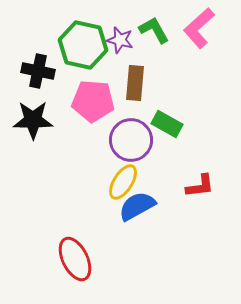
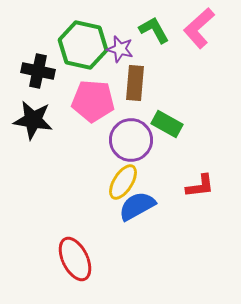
purple star: moved 9 px down
black star: rotated 9 degrees clockwise
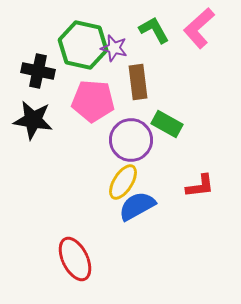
purple star: moved 6 px left, 1 px up
brown rectangle: moved 3 px right, 1 px up; rotated 12 degrees counterclockwise
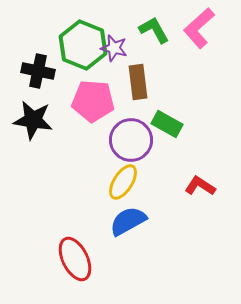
green hexagon: rotated 9 degrees clockwise
red L-shape: rotated 140 degrees counterclockwise
blue semicircle: moved 9 px left, 15 px down
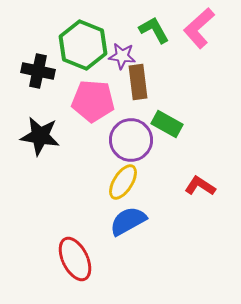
purple star: moved 8 px right, 8 px down; rotated 8 degrees counterclockwise
black star: moved 7 px right, 16 px down
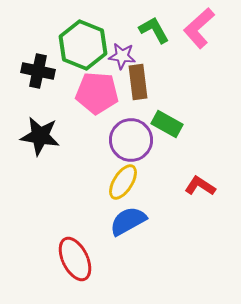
pink pentagon: moved 4 px right, 8 px up
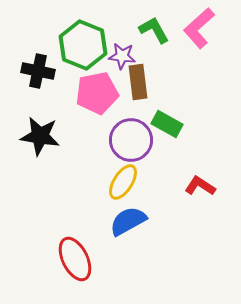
pink pentagon: rotated 15 degrees counterclockwise
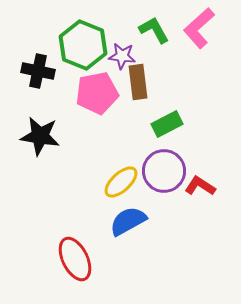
green rectangle: rotated 56 degrees counterclockwise
purple circle: moved 33 px right, 31 px down
yellow ellipse: moved 2 px left; rotated 15 degrees clockwise
